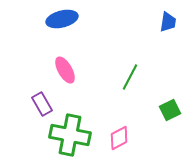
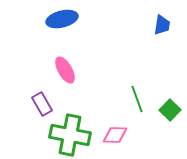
blue trapezoid: moved 6 px left, 3 px down
green line: moved 7 px right, 22 px down; rotated 48 degrees counterclockwise
green square: rotated 20 degrees counterclockwise
pink diamond: moved 4 px left, 3 px up; rotated 30 degrees clockwise
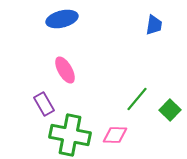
blue trapezoid: moved 8 px left
green line: rotated 60 degrees clockwise
purple rectangle: moved 2 px right
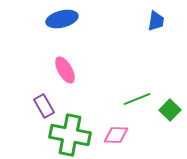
blue trapezoid: moved 2 px right, 4 px up
green line: rotated 28 degrees clockwise
purple rectangle: moved 2 px down
pink diamond: moved 1 px right
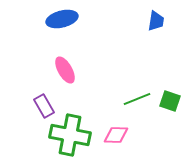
green square: moved 9 px up; rotated 25 degrees counterclockwise
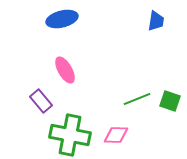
purple rectangle: moved 3 px left, 5 px up; rotated 10 degrees counterclockwise
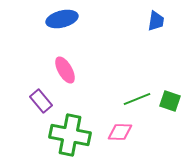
pink diamond: moved 4 px right, 3 px up
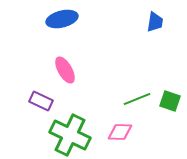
blue trapezoid: moved 1 px left, 1 px down
purple rectangle: rotated 25 degrees counterclockwise
green cross: rotated 15 degrees clockwise
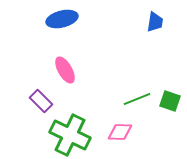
purple rectangle: rotated 20 degrees clockwise
